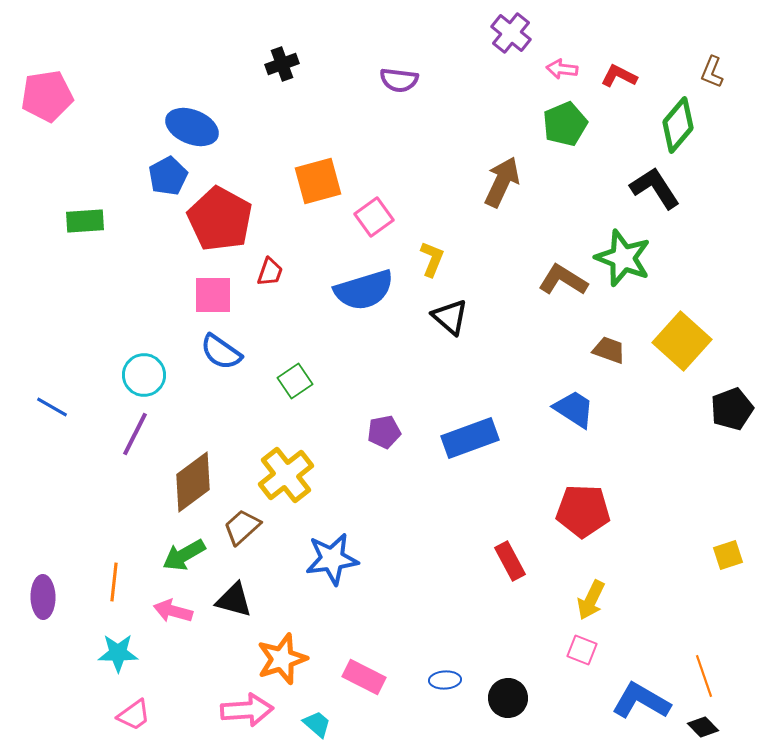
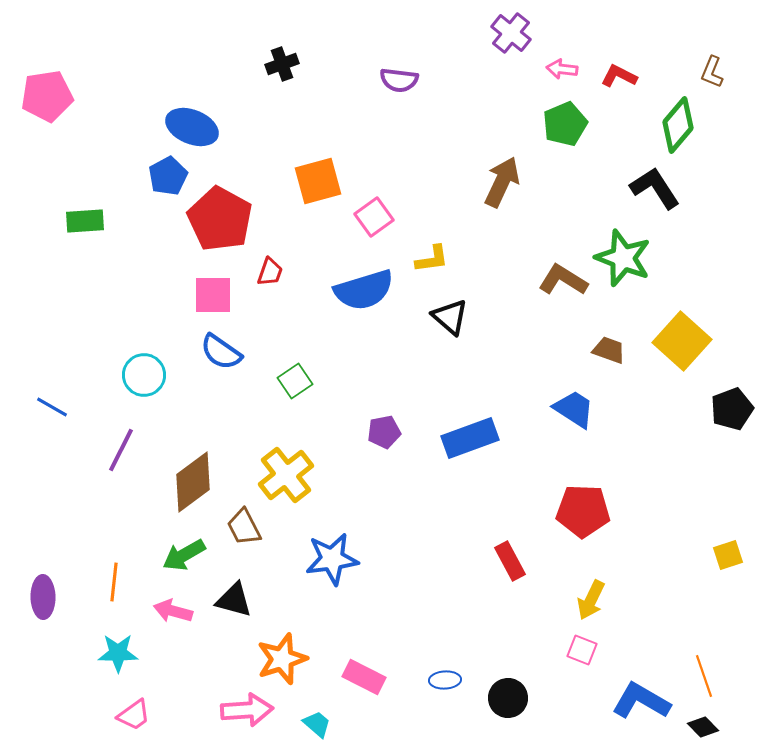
yellow L-shape at (432, 259): rotated 60 degrees clockwise
purple line at (135, 434): moved 14 px left, 16 px down
brown trapezoid at (242, 527): moved 2 px right; rotated 75 degrees counterclockwise
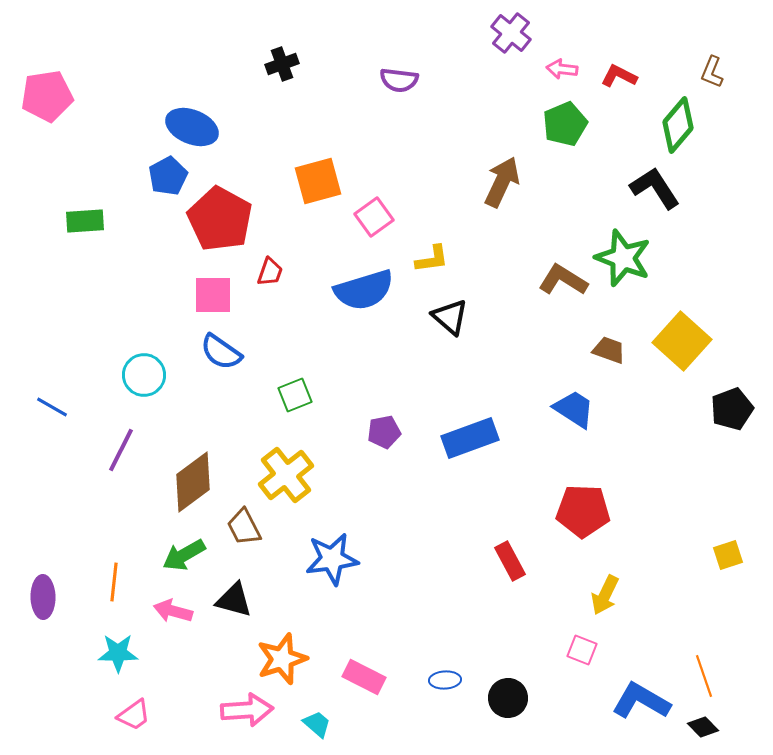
green square at (295, 381): moved 14 px down; rotated 12 degrees clockwise
yellow arrow at (591, 600): moved 14 px right, 5 px up
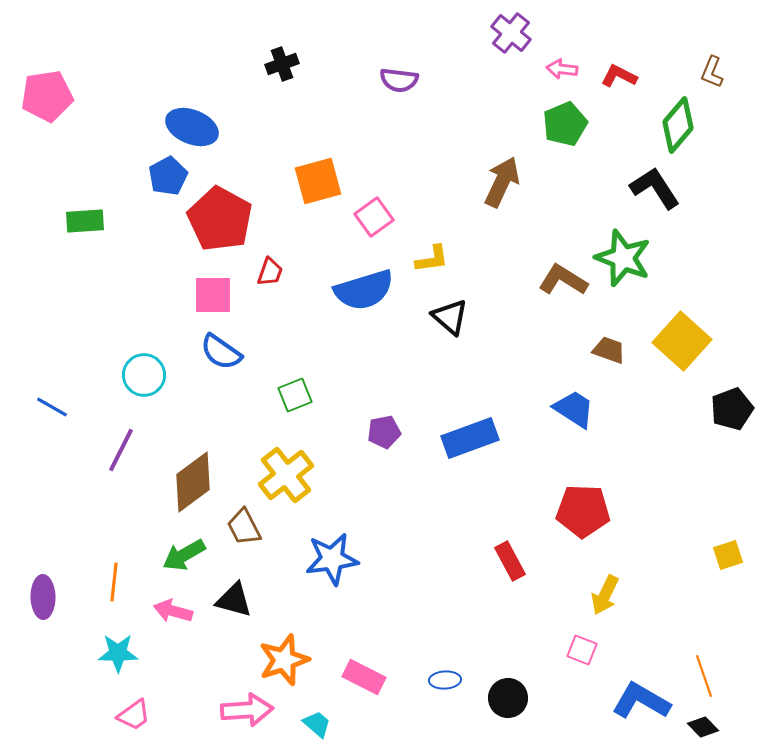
orange star at (282, 659): moved 2 px right, 1 px down
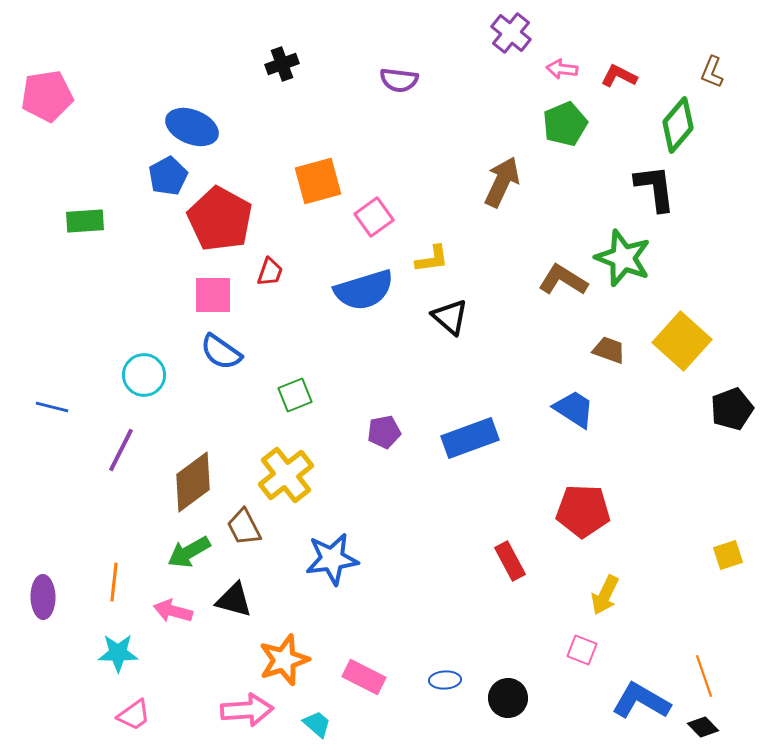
black L-shape at (655, 188): rotated 26 degrees clockwise
blue line at (52, 407): rotated 16 degrees counterclockwise
green arrow at (184, 555): moved 5 px right, 3 px up
